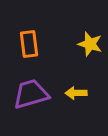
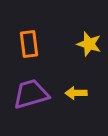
yellow star: moved 1 px left
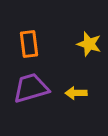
purple trapezoid: moved 6 px up
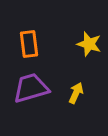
yellow arrow: rotated 115 degrees clockwise
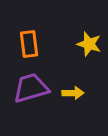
yellow arrow: moved 3 px left; rotated 65 degrees clockwise
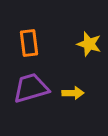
orange rectangle: moved 1 px up
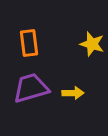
yellow star: moved 3 px right
